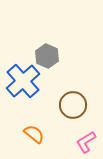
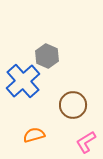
orange semicircle: moved 1 px down; rotated 55 degrees counterclockwise
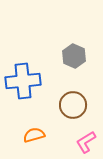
gray hexagon: moved 27 px right
blue cross: rotated 36 degrees clockwise
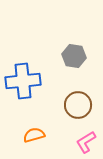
gray hexagon: rotated 15 degrees counterclockwise
brown circle: moved 5 px right
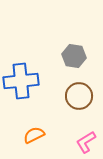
blue cross: moved 2 px left
brown circle: moved 1 px right, 9 px up
orange semicircle: rotated 10 degrees counterclockwise
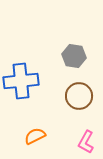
orange semicircle: moved 1 px right, 1 px down
pink L-shape: rotated 30 degrees counterclockwise
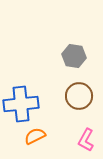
blue cross: moved 23 px down
pink L-shape: moved 2 px up
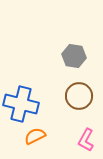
blue cross: rotated 20 degrees clockwise
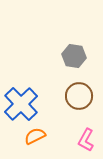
blue cross: rotated 32 degrees clockwise
